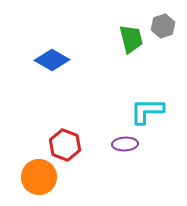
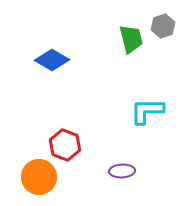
purple ellipse: moved 3 px left, 27 px down
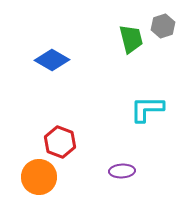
cyan L-shape: moved 2 px up
red hexagon: moved 5 px left, 3 px up
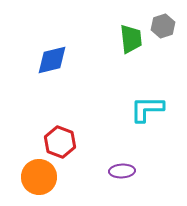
green trapezoid: rotated 8 degrees clockwise
blue diamond: rotated 44 degrees counterclockwise
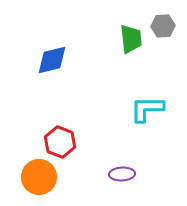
gray hexagon: rotated 15 degrees clockwise
purple ellipse: moved 3 px down
